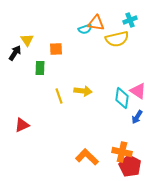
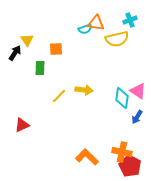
yellow arrow: moved 1 px right, 1 px up
yellow line: rotated 63 degrees clockwise
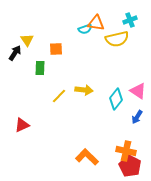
cyan diamond: moved 6 px left, 1 px down; rotated 30 degrees clockwise
orange cross: moved 4 px right, 1 px up
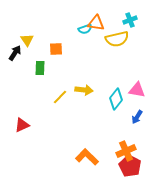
pink triangle: moved 1 px left, 1 px up; rotated 24 degrees counterclockwise
yellow line: moved 1 px right, 1 px down
orange cross: rotated 36 degrees counterclockwise
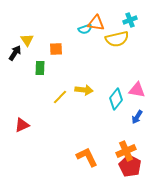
orange L-shape: rotated 20 degrees clockwise
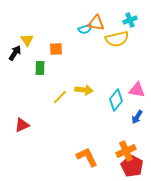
cyan diamond: moved 1 px down
red pentagon: moved 2 px right
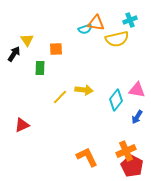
black arrow: moved 1 px left, 1 px down
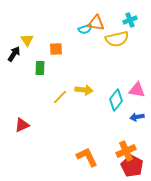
blue arrow: rotated 48 degrees clockwise
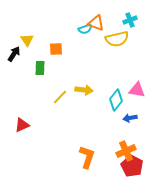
orange triangle: rotated 12 degrees clockwise
blue arrow: moved 7 px left, 1 px down
orange L-shape: rotated 45 degrees clockwise
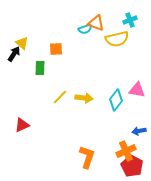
yellow triangle: moved 5 px left, 3 px down; rotated 16 degrees counterclockwise
yellow arrow: moved 8 px down
blue arrow: moved 9 px right, 13 px down
